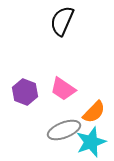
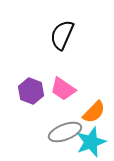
black semicircle: moved 14 px down
purple hexagon: moved 6 px right, 1 px up
gray ellipse: moved 1 px right, 2 px down
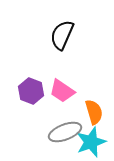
pink trapezoid: moved 1 px left, 2 px down
orange semicircle: rotated 60 degrees counterclockwise
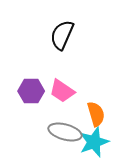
purple hexagon: rotated 20 degrees counterclockwise
orange semicircle: moved 2 px right, 2 px down
gray ellipse: rotated 36 degrees clockwise
cyan star: moved 3 px right
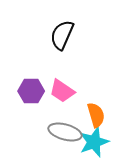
orange semicircle: moved 1 px down
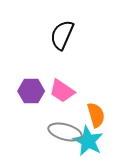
cyan star: moved 6 px left, 1 px up; rotated 24 degrees counterclockwise
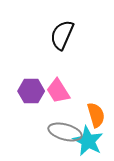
pink trapezoid: moved 4 px left; rotated 24 degrees clockwise
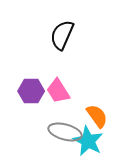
orange semicircle: moved 1 px right, 1 px down; rotated 20 degrees counterclockwise
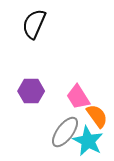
black semicircle: moved 28 px left, 11 px up
pink trapezoid: moved 20 px right, 6 px down
gray ellipse: rotated 68 degrees counterclockwise
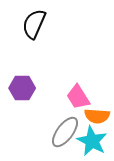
purple hexagon: moved 9 px left, 3 px up
orange semicircle: rotated 130 degrees clockwise
cyan star: moved 4 px right
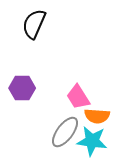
cyan star: rotated 20 degrees counterclockwise
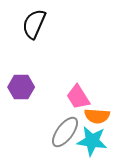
purple hexagon: moved 1 px left, 1 px up
